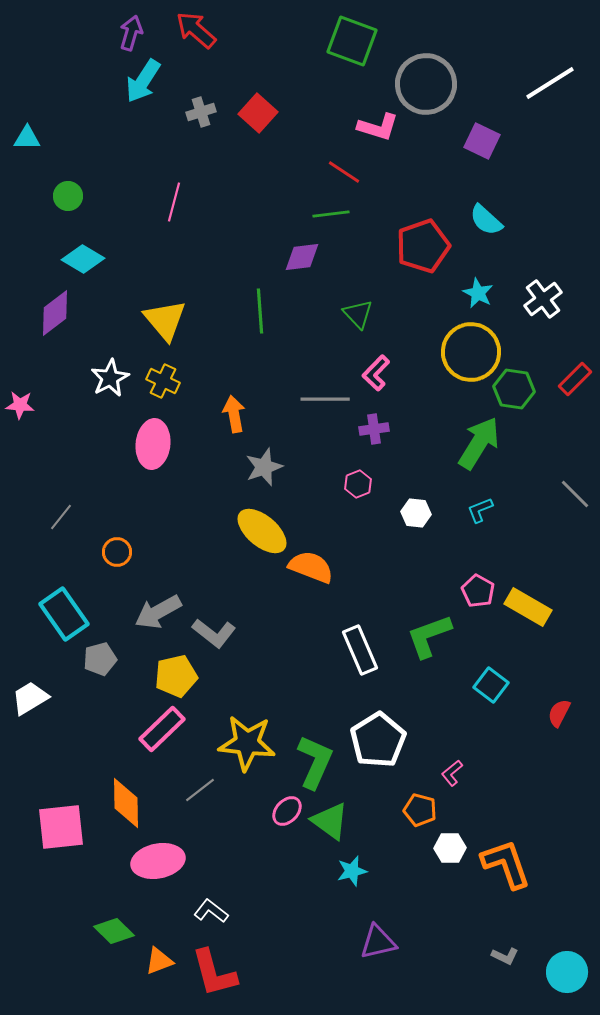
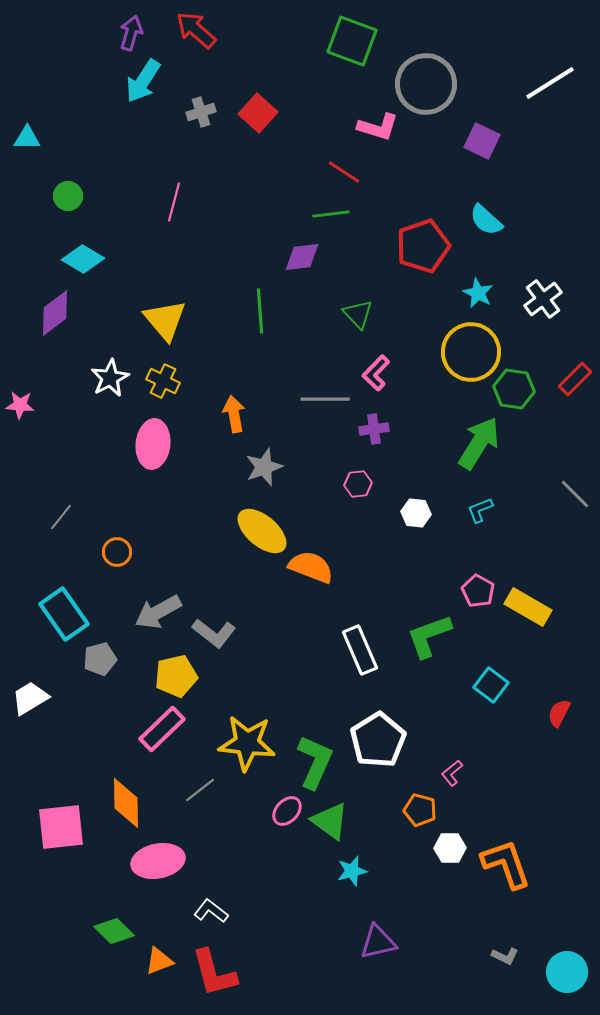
pink hexagon at (358, 484): rotated 16 degrees clockwise
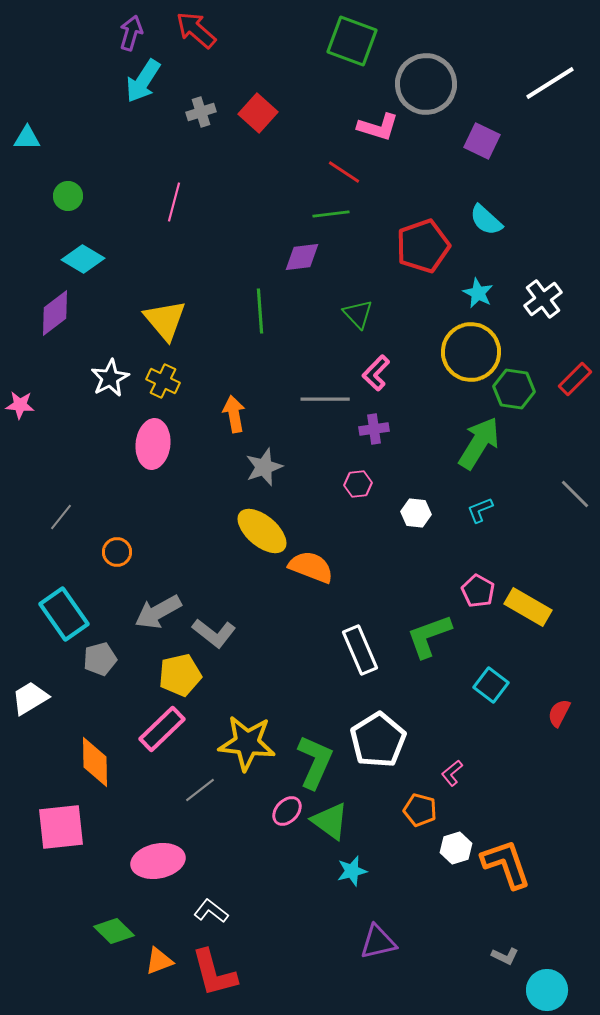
yellow pentagon at (176, 676): moved 4 px right, 1 px up
orange diamond at (126, 803): moved 31 px left, 41 px up
white hexagon at (450, 848): moved 6 px right; rotated 16 degrees counterclockwise
cyan circle at (567, 972): moved 20 px left, 18 px down
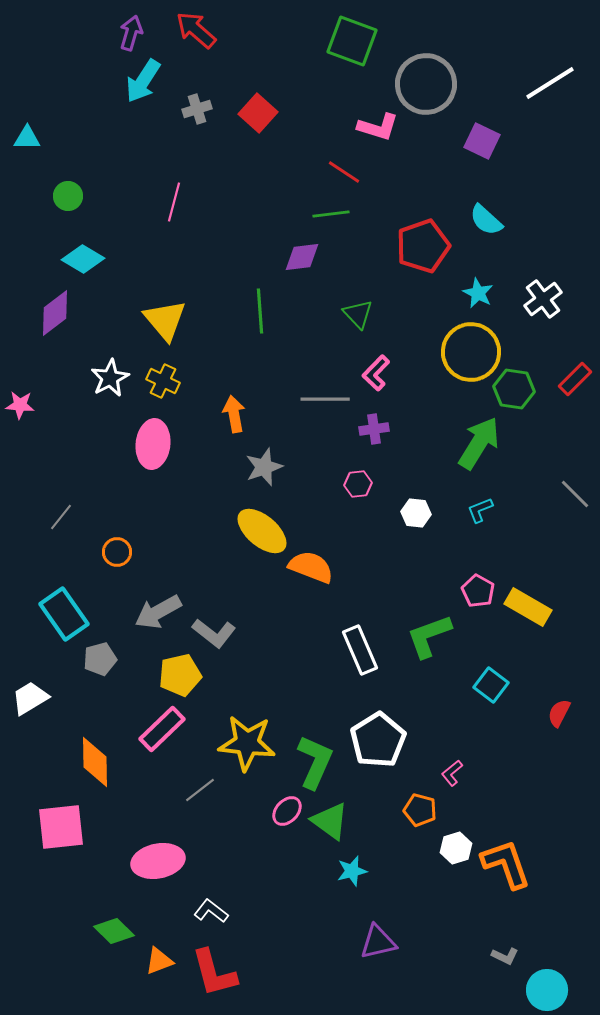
gray cross at (201, 112): moved 4 px left, 3 px up
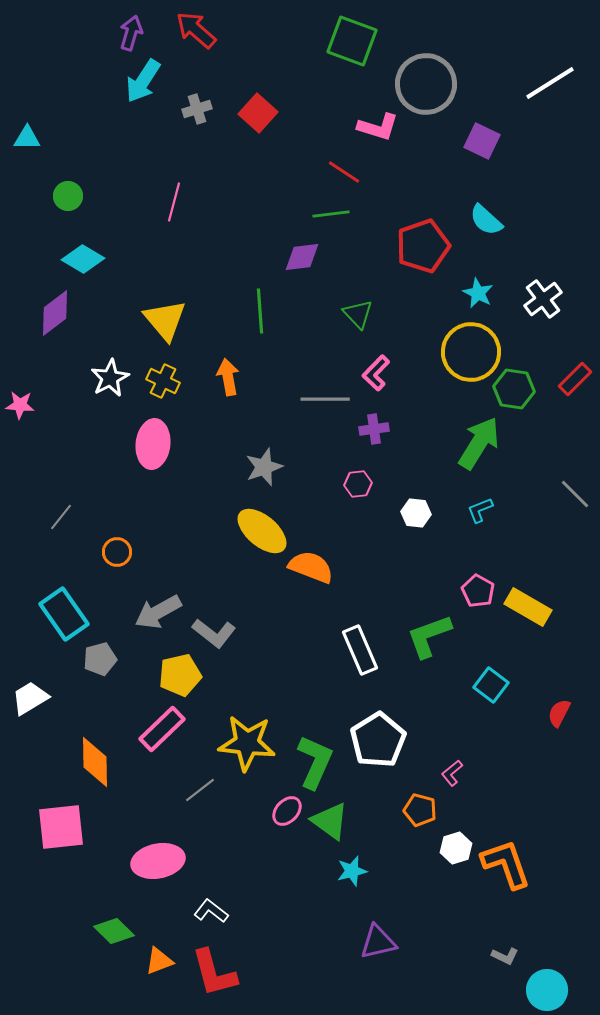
orange arrow at (234, 414): moved 6 px left, 37 px up
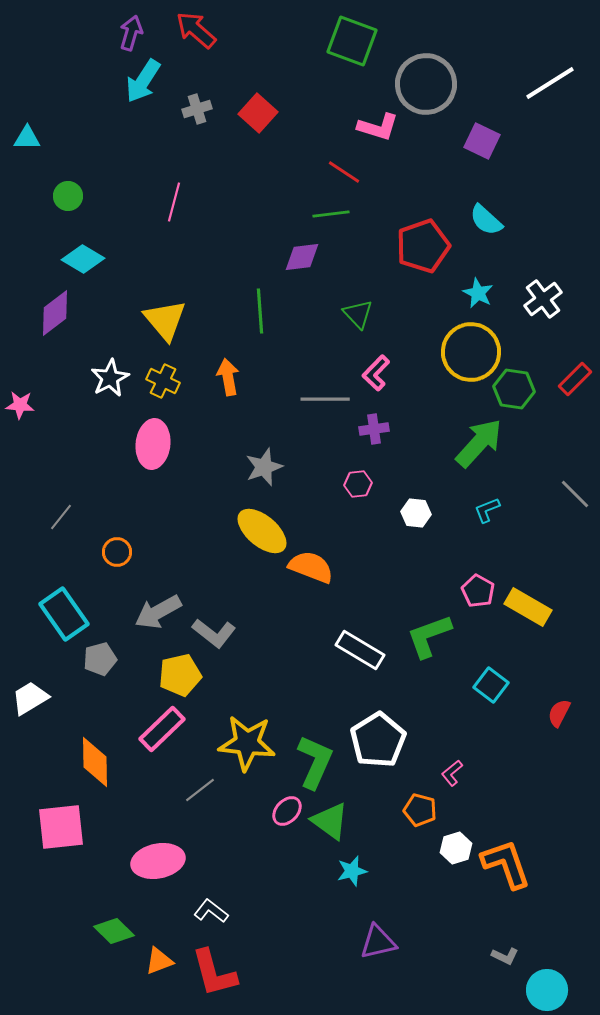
green arrow at (479, 443): rotated 10 degrees clockwise
cyan L-shape at (480, 510): moved 7 px right
white rectangle at (360, 650): rotated 36 degrees counterclockwise
